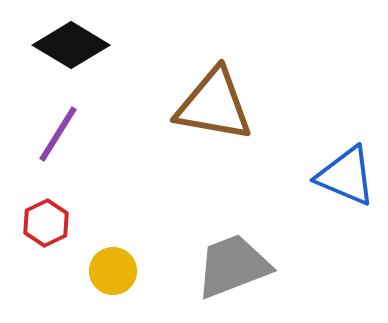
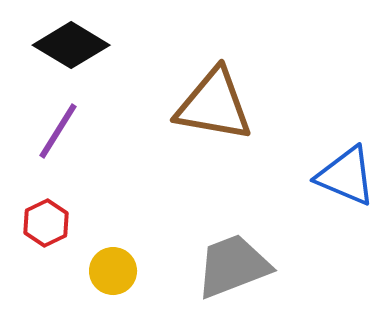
purple line: moved 3 px up
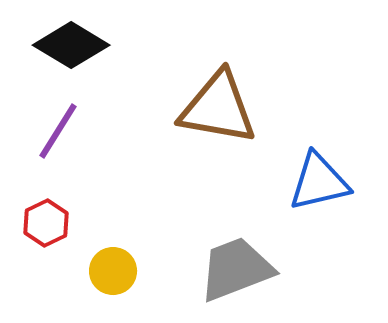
brown triangle: moved 4 px right, 3 px down
blue triangle: moved 27 px left, 6 px down; rotated 36 degrees counterclockwise
gray trapezoid: moved 3 px right, 3 px down
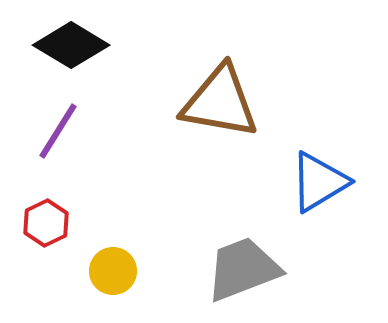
brown triangle: moved 2 px right, 6 px up
blue triangle: rotated 18 degrees counterclockwise
gray trapezoid: moved 7 px right
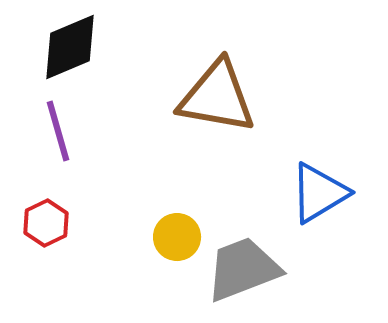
black diamond: moved 1 px left, 2 px down; rotated 54 degrees counterclockwise
brown triangle: moved 3 px left, 5 px up
purple line: rotated 48 degrees counterclockwise
blue triangle: moved 11 px down
yellow circle: moved 64 px right, 34 px up
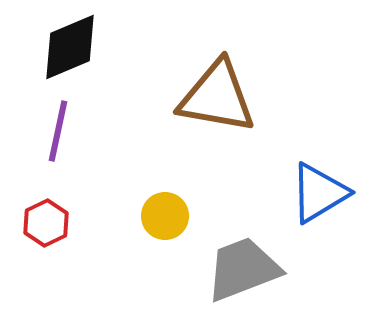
purple line: rotated 28 degrees clockwise
yellow circle: moved 12 px left, 21 px up
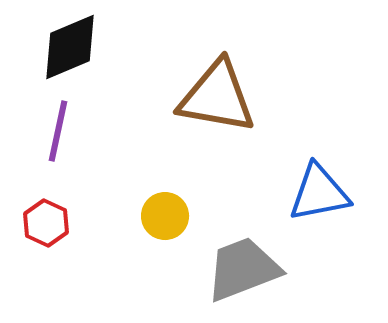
blue triangle: rotated 20 degrees clockwise
red hexagon: rotated 9 degrees counterclockwise
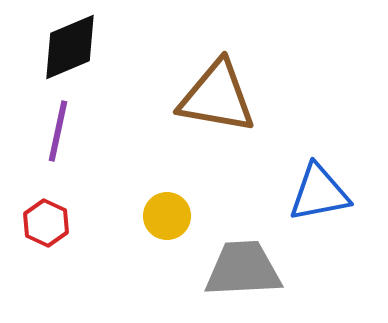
yellow circle: moved 2 px right
gray trapezoid: rotated 18 degrees clockwise
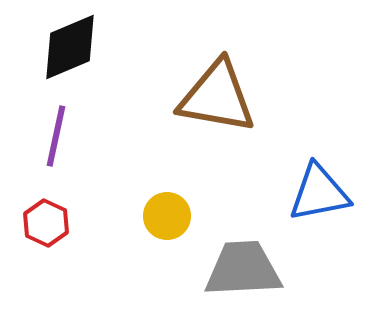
purple line: moved 2 px left, 5 px down
